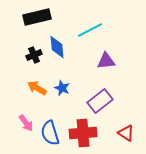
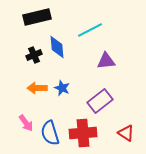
orange arrow: rotated 30 degrees counterclockwise
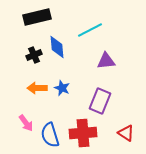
purple rectangle: rotated 30 degrees counterclockwise
blue semicircle: moved 2 px down
